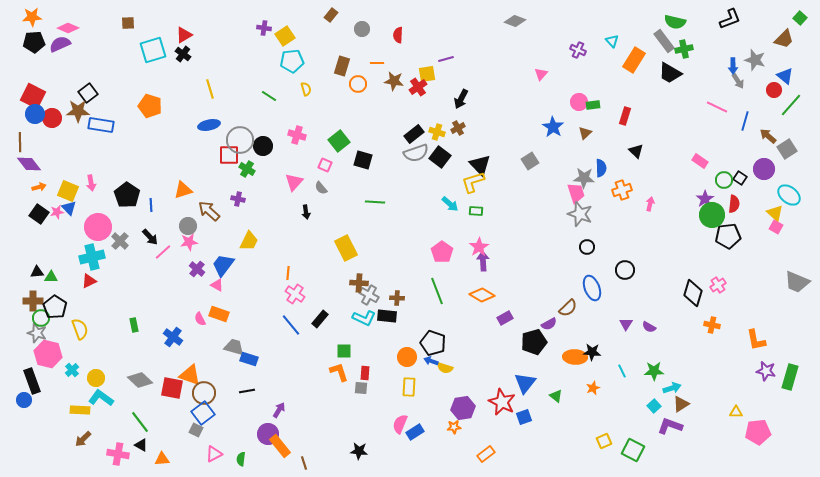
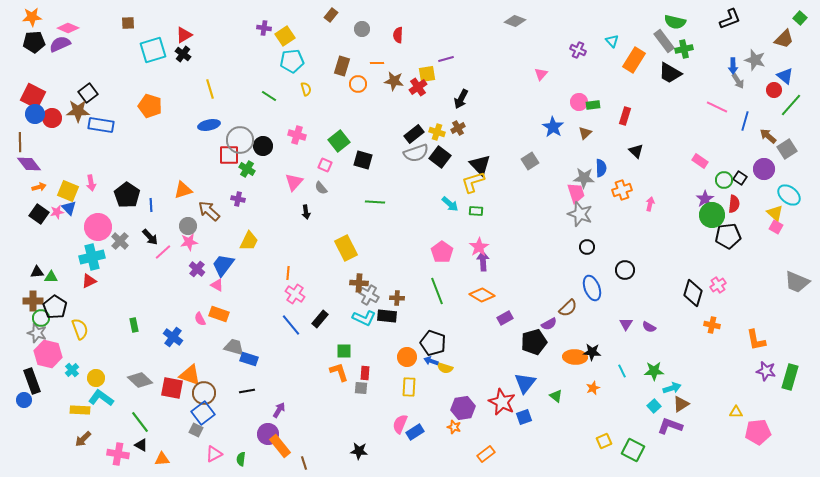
orange star at (454, 427): rotated 24 degrees clockwise
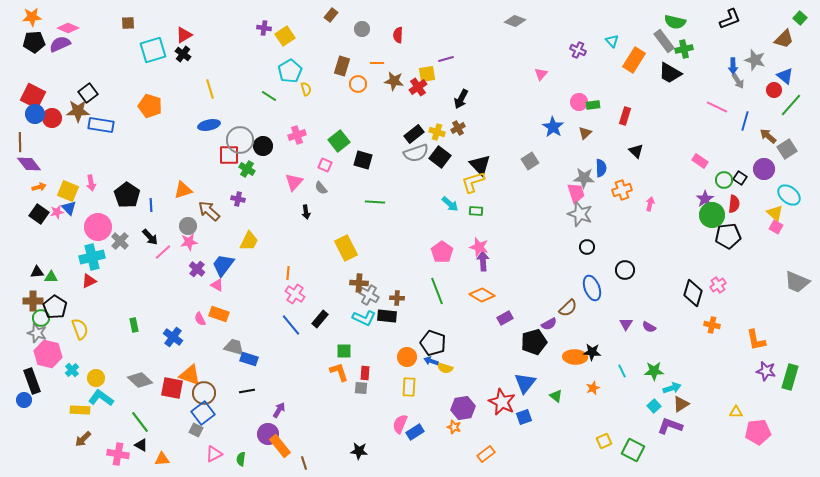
cyan pentagon at (292, 61): moved 2 px left, 10 px down; rotated 25 degrees counterclockwise
pink cross at (297, 135): rotated 36 degrees counterclockwise
pink star at (479, 247): rotated 24 degrees counterclockwise
